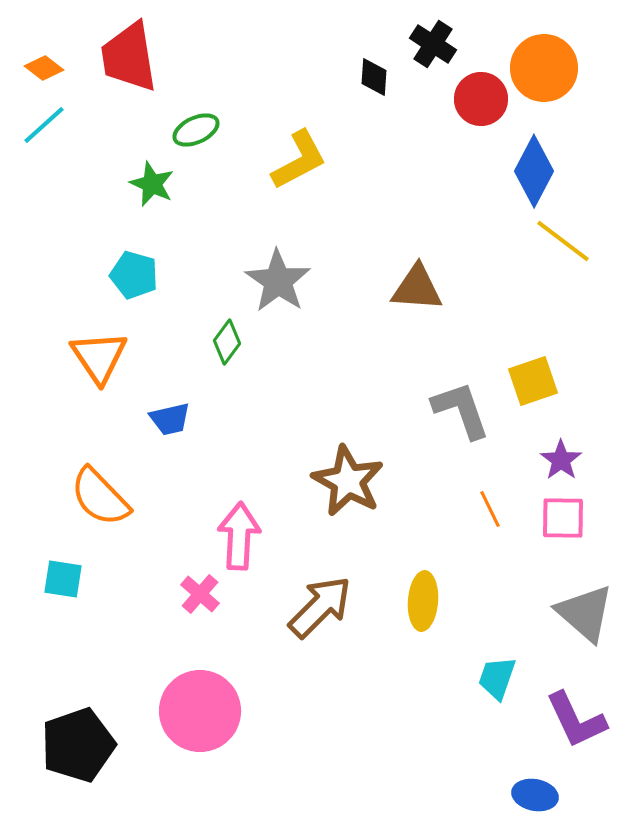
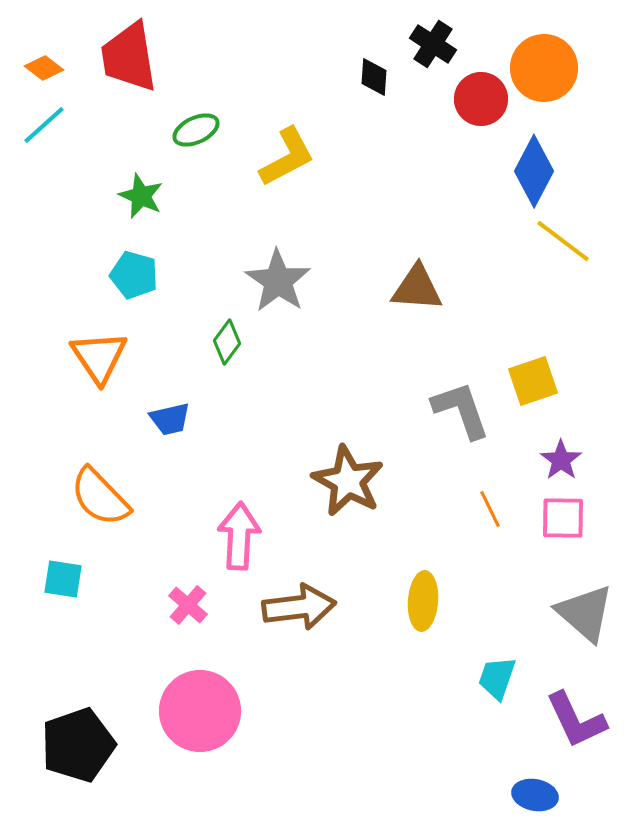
yellow L-shape: moved 12 px left, 3 px up
green star: moved 11 px left, 12 px down
pink cross: moved 12 px left, 11 px down
brown arrow: moved 21 px left; rotated 38 degrees clockwise
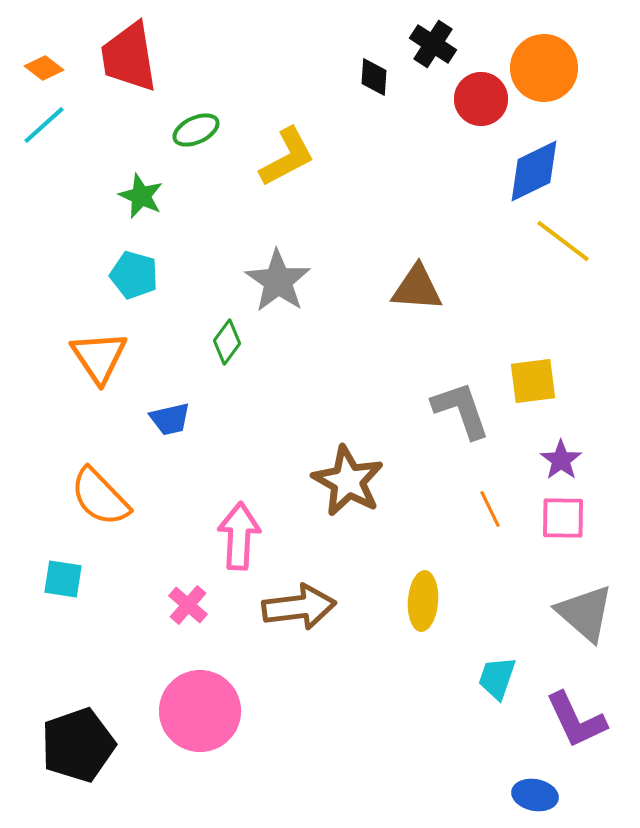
blue diamond: rotated 36 degrees clockwise
yellow square: rotated 12 degrees clockwise
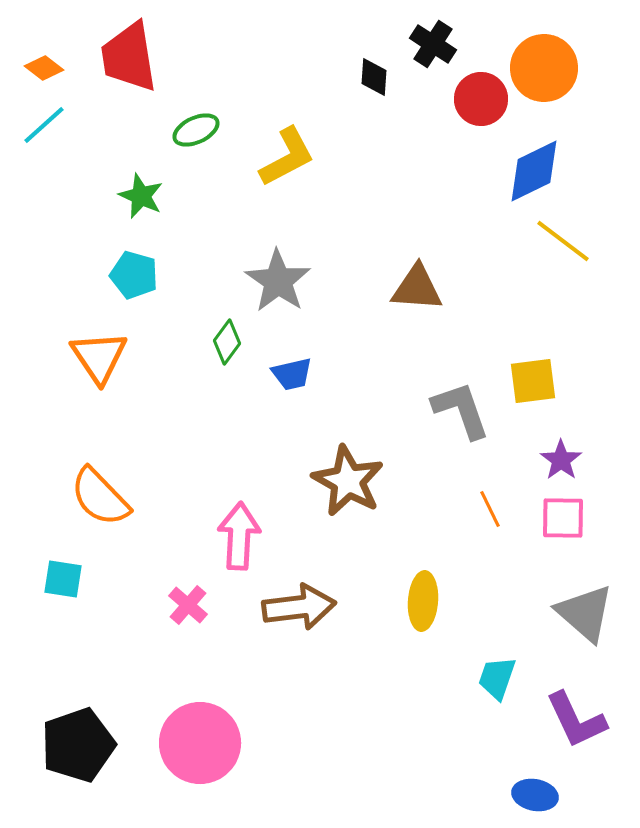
blue trapezoid: moved 122 px right, 45 px up
pink circle: moved 32 px down
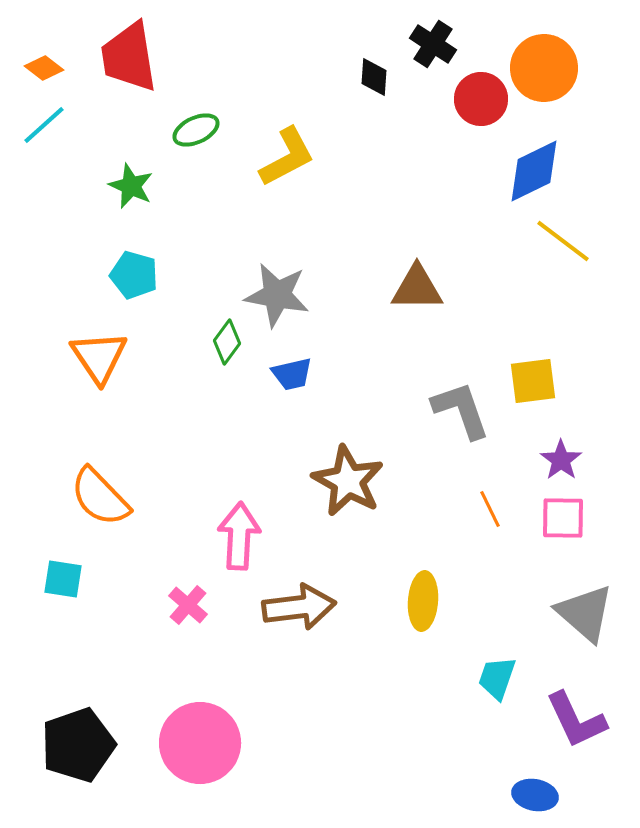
green star: moved 10 px left, 10 px up
gray star: moved 1 px left, 14 px down; rotated 24 degrees counterclockwise
brown triangle: rotated 4 degrees counterclockwise
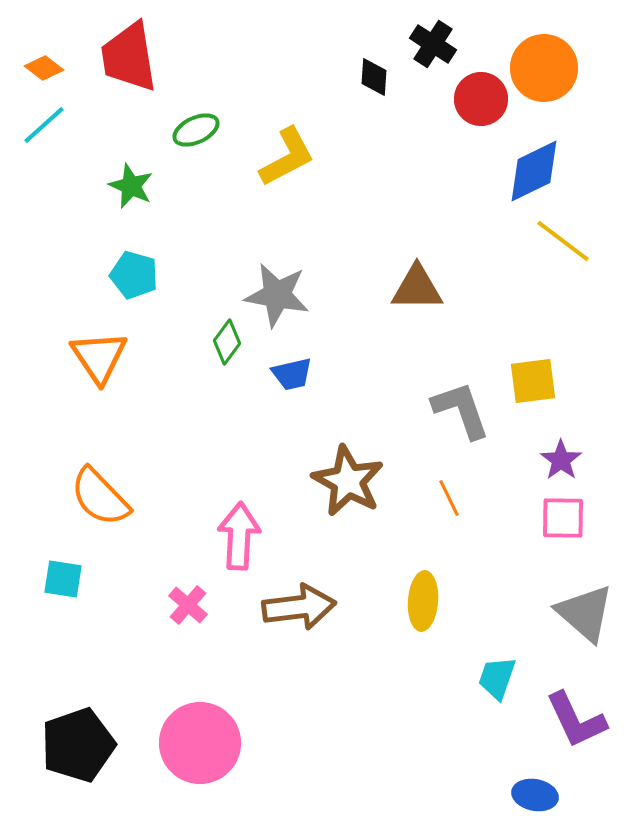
orange line: moved 41 px left, 11 px up
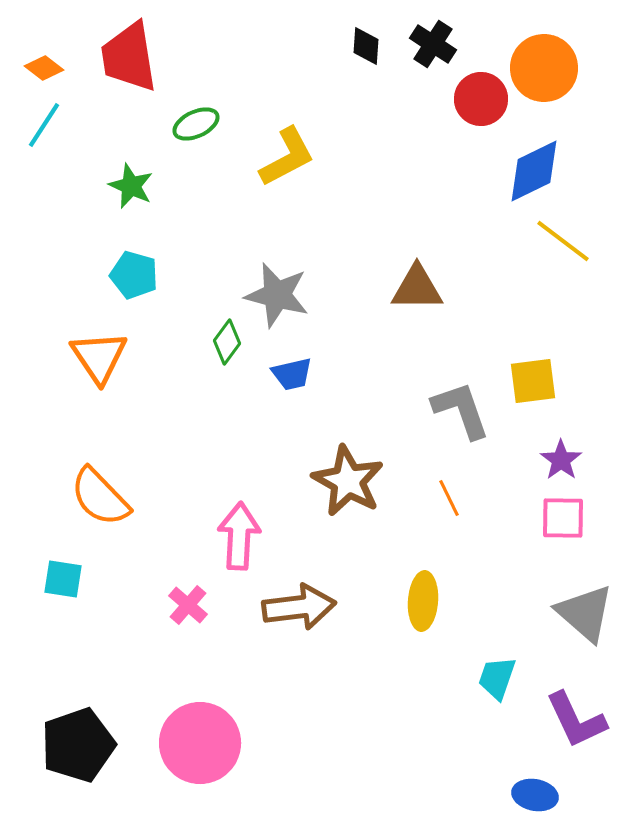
black diamond: moved 8 px left, 31 px up
cyan line: rotated 15 degrees counterclockwise
green ellipse: moved 6 px up
gray star: rotated 4 degrees clockwise
